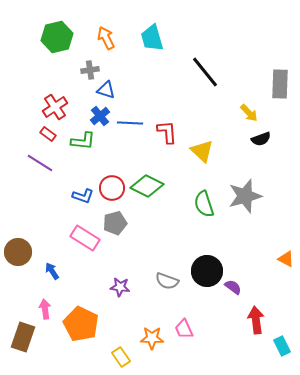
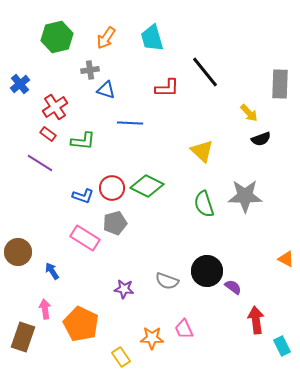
orange arrow: rotated 120 degrees counterclockwise
blue cross: moved 80 px left, 32 px up
red L-shape: moved 44 px up; rotated 95 degrees clockwise
gray star: rotated 16 degrees clockwise
purple star: moved 4 px right, 2 px down
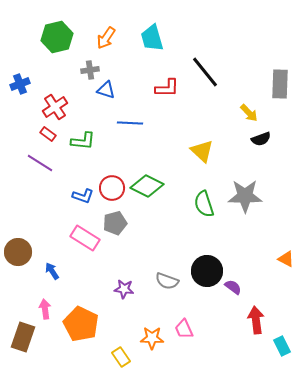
blue cross: rotated 18 degrees clockwise
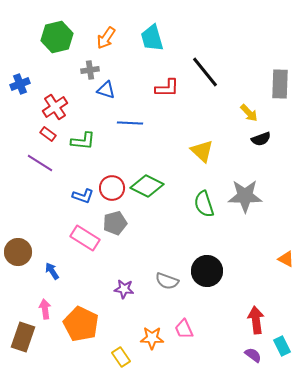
purple semicircle: moved 20 px right, 68 px down
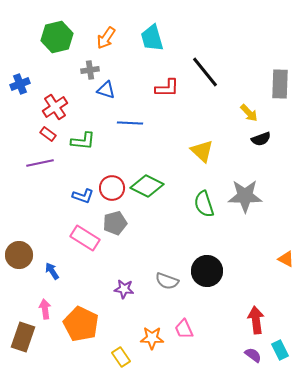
purple line: rotated 44 degrees counterclockwise
brown circle: moved 1 px right, 3 px down
cyan rectangle: moved 2 px left, 4 px down
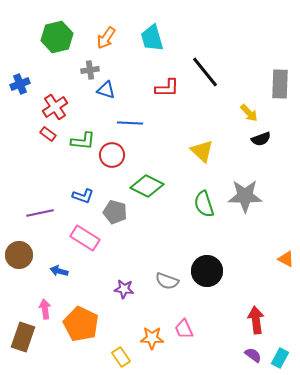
purple line: moved 50 px down
red circle: moved 33 px up
gray pentagon: moved 11 px up; rotated 30 degrees clockwise
blue arrow: moved 7 px right; rotated 42 degrees counterclockwise
cyan rectangle: moved 8 px down; rotated 54 degrees clockwise
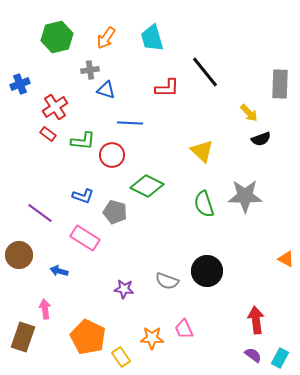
purple line: rotated 48 degrees clockwise
orange pentagon: moved 7 px right, 13 px down
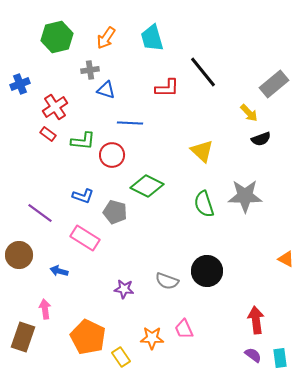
black line: moved 2 px left
gray rectangle: moved 6 px left; rotated 48 degrees clockwise
cyan rectangle: rotated 36 degrees counterclockwise
